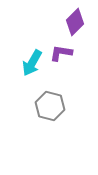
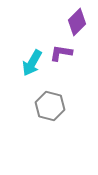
purple diamond: moved 2 px right
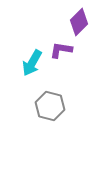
purple diamond: moved 2 px right
purple L-shape: moved 3 px up
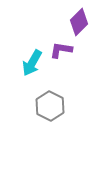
gray hexagon: rotated 12 degrees clockwise
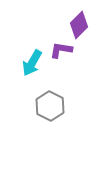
purple diamond: moved 3 px down
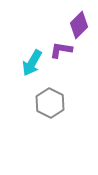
gray hexagon: moved 3 px up
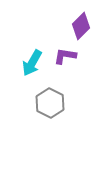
purple diamond: moved 2 px right, 1 px down
purple L-shape: moved 4 px right, 6 px down
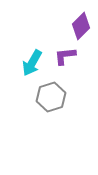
purple L-shape: rotated 15 degrees counterclockwise
gray hexagon: moved 1 px right, 6 px up; rotated 16 degrees clockwise
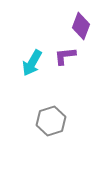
purple diamond: rotated 24 degrees counterclockwise
gray hexagon: moved 24 px down
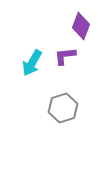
gray hexagon: moved 12 px right, 13 px up
